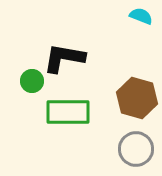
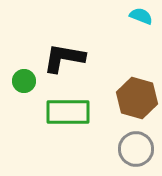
green circle: moved 8 px left
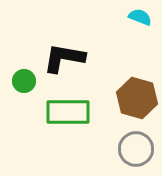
cyan semicircle: moved 1 px left, 1 px down
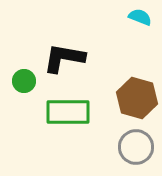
gray circle: moved 2 px up
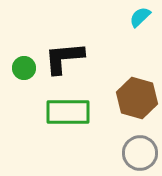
cyan semicircle: rotated 65 degrees counterclockwise
black L-shape: rotated 15 degrees counterclockwise
green circle: moved 13 px up
gray circle: moved 4 px right, 6 px down
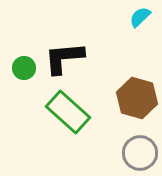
green rectangle: rotated 42 degrees clockwise
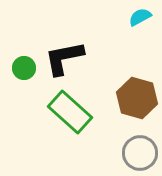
cyan semicircle: rotated 15 degrees clockwise
black L-shape: rotated 6 degrees counterclockwise
green rectangle: moved 2 px right
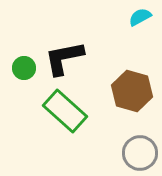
brown hexagon: moved 5 px left, 7 px up
green rectangle: moved 5 px left, 1 px up
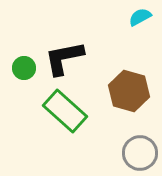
brown hexagon: moved 3 px left
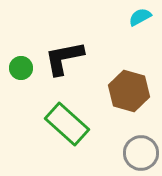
green circle: moved 3 px left
green rectangle: moved 2 px right, 13 px down
gray circle: moved 1 px right
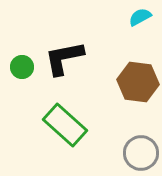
green circle: moved 1 px right, 1 px up
brown hexagon: moved 9 px right, 9 px up; rotated 9 degrees counterclockwise
green rectangle: moved 2 px left, 1 px down
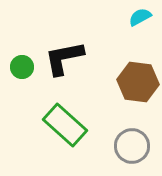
gray circle: moved 9 px left, 7 px up
